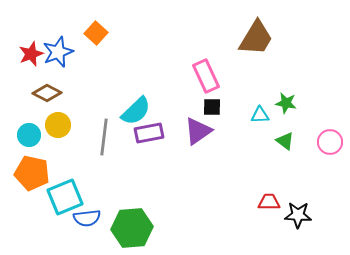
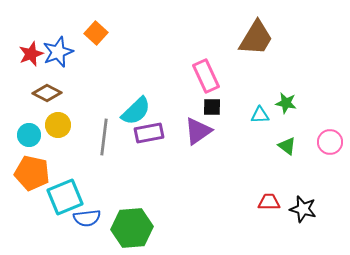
green triangle: moved 2 px right, 5 px down
black star: moved 5 px right, 6 px up; rotated 12 degrees clockwise
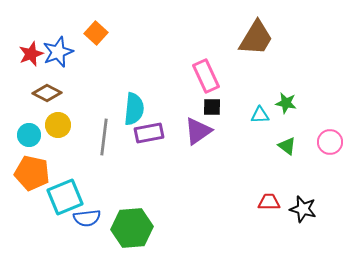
cyan semicircle: moved 2 px left, 2 px up; rotated 40 degrees counterclockwise
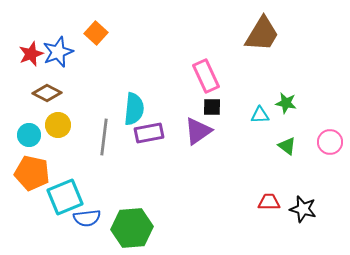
brown trapezoid: moved 6 px right, 4 px up
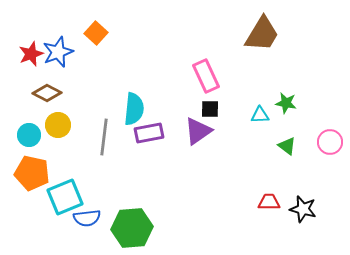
black square: moved 2 px left, 2 px down
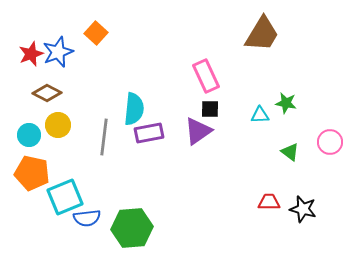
green triangle: moved 3 px right, 6 px down
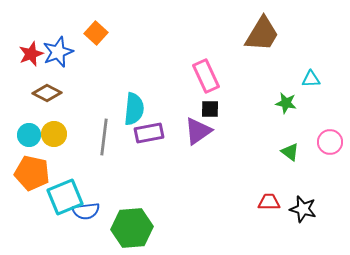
cyan triangle: moved 51 px right, 36 px up
yellow circle: moved 4 px left, 9 px down
blue semicircle: moved 1 px left, 7 px up
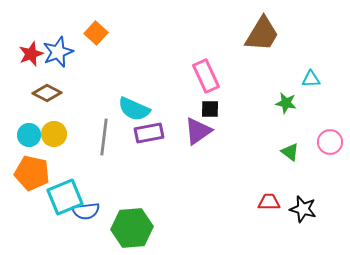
cyan semicircle: rotated 108 degrees clockwise
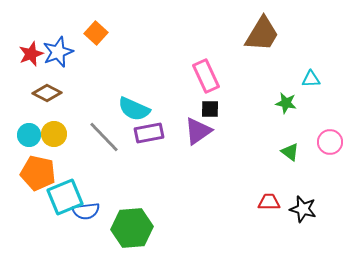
gray line: rotated 51 degrees counterclockwise
orange pentagon: moved 6 px right
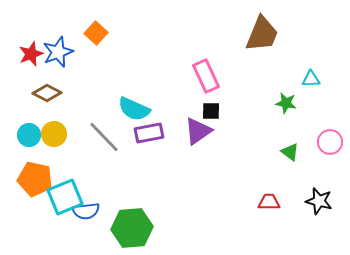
brown trapezoid: rotated 9 degrees counterclockwise
black square: moved 1 px right, 2 px down
orange pentagon: moved 3 px left, 6 px down
black star: moved 16 px right, 8 px up
